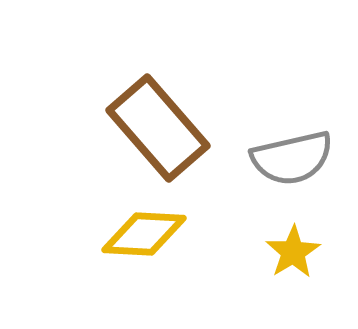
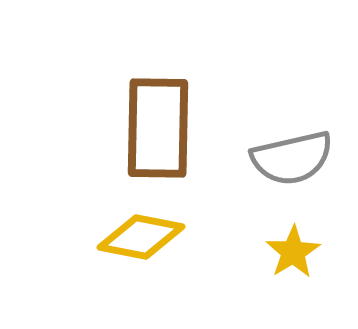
brown rectangle: rotated 42 degrees clockwise
yellow diamond: moved 3 px left, 3 px down; rotated 8 degrees clockwise
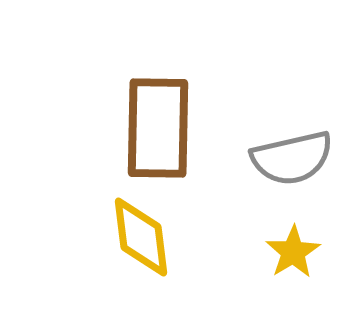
yellow diamond: rotated 72 degrees clockwise
